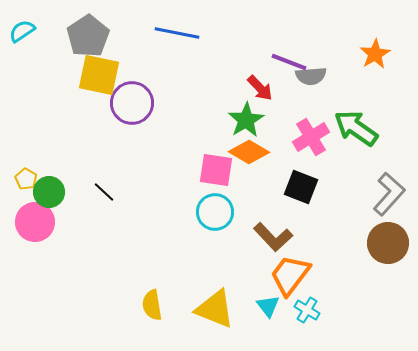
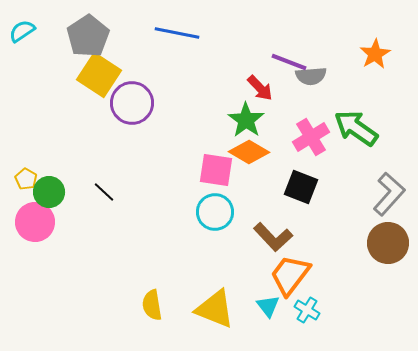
yellow square: rotated 21 degrees clockwise
green star: rotated 6 degrees counterclockwise
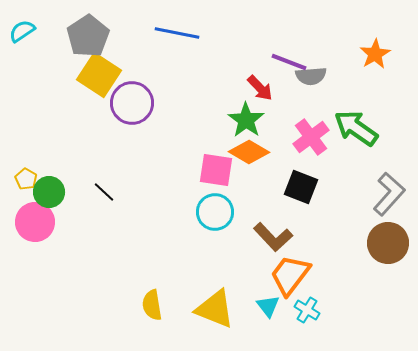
pink cross: rotated 6 degrees counterclockwise
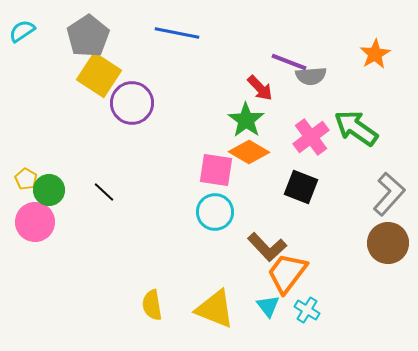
green circle: moved 2 px up
brown L-shape: moved 6 px left, 10 px down
orange trapezoid: moved 3 px left, 2 px up
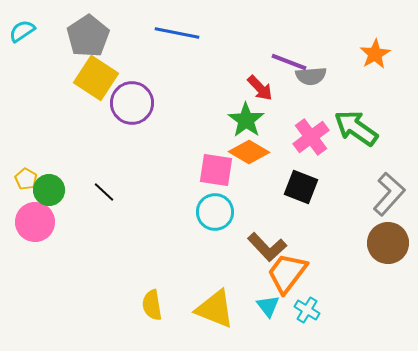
yellow square: moved 3 px left, 3 px down
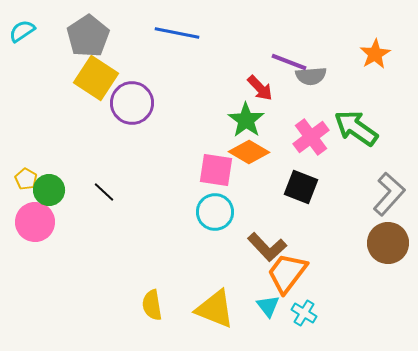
cyan cross: moved 3 px left, 3 px down
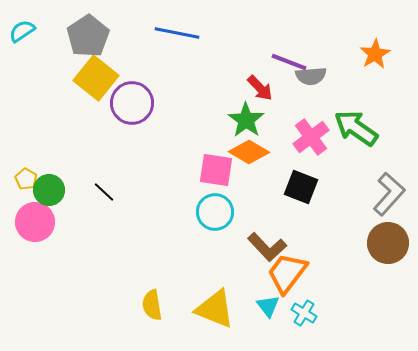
yellow square: rotated 6 degrees clockwise
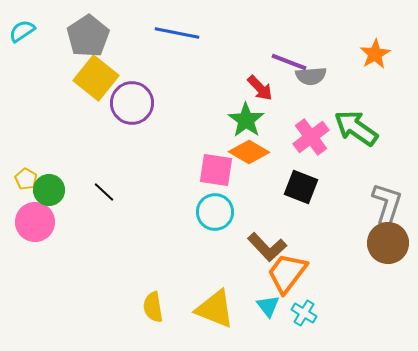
gray L-shape: moved 2 px left, 10 px down; rotated 24 degrees counterclockwise
yellow semicircle: moved 1 px right, 2 px down
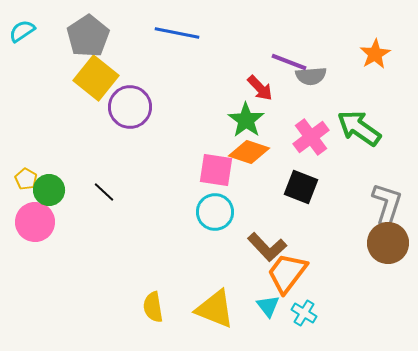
purple circle: moved 2 px left, 4 px down
green arrow: moved 3 px right
orange diamond: rotated 12 degrees counterclockwise
